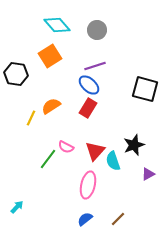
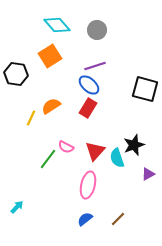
cyan semicircle: moved 4 px right, 3 px up
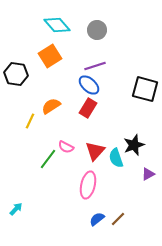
yellow line: moved 1 px left, 3 px down
cyan semicircle: moved 1 px left
cyan arrow: moved 1 px left, 2 px down
blue semicircle: moved 12 px right
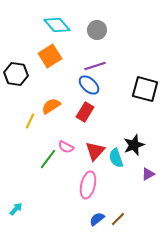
red rectangle: moved 3 px left, 4 px down
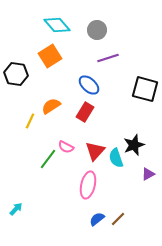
purple line: moved 13 px right, 8 px up
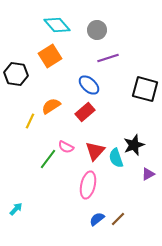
red rectangle: rotated 18 degrees clockwise
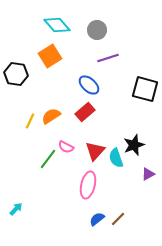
orange semicircle: moved 10 px down
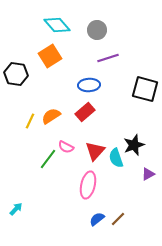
blue ellipse: rotated 45 degrees counterclockwise
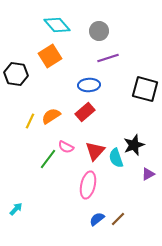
gray circle: moved 2 px right, 1 px down
